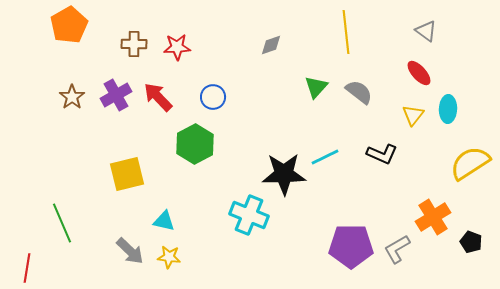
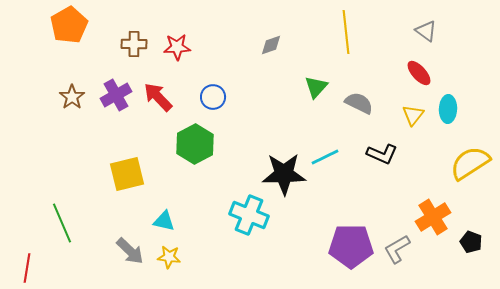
gray semicircle: moved 11 px down; rotated 12 degrees counterclockwise
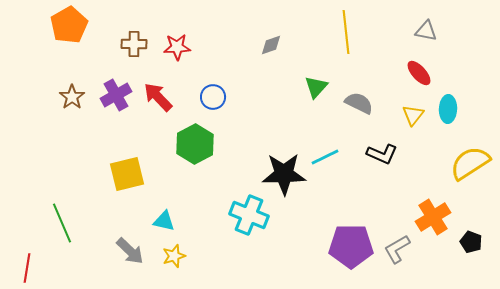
gray triangle: rotated 25 degrees counterclockwise
yellow star: moved 5 px right, 1 px up; rotated 25 degrees counterclockwise
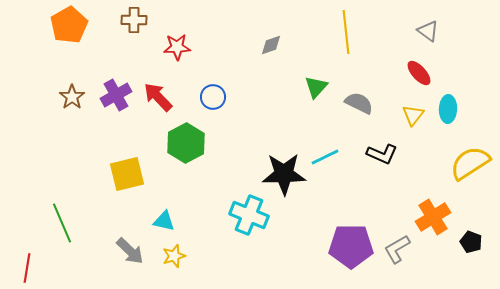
gray triangle: moved 2 px right; rotated 25 degrees clockwise
brown cross: moved 24 px up
green hexagon: moved 9 px left, 1 px up
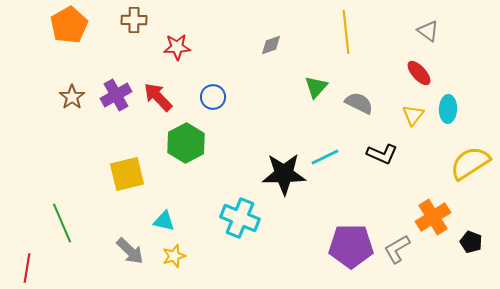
cyan cross: moved 9 px left, 3 px down
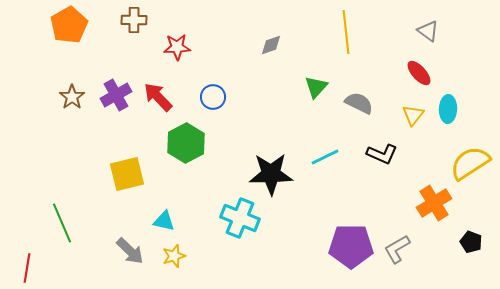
black star: moved 13 px left
orange cross: moved 1 px right, 14 px up
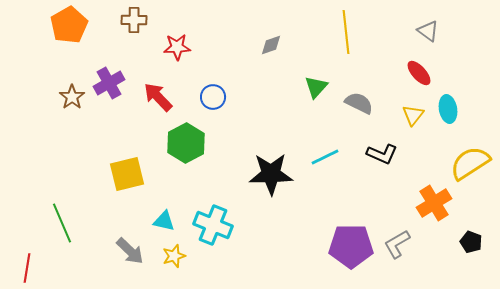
purple cross: moved 7 px left, 12 px up
cyan ellipse: rotated 12 degrees counterclockwise
cyan cross: moved 27 px left, 7 px down
gray L-shape: moved 5 px up
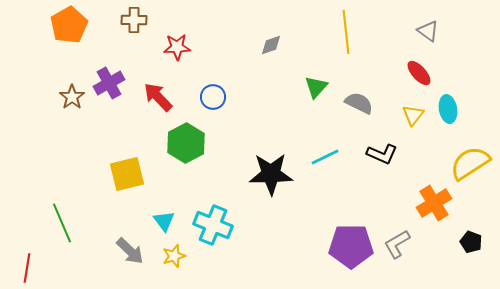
cyan triangle: rotated 40 degrees clockwise
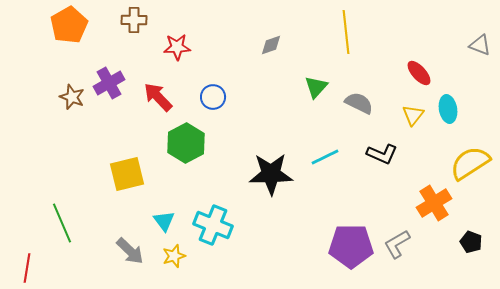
gray triangle: moved 52 px right, 14 px down; rotated 15 degrees counterclockwise
brown star: rotated 15 degrees counterclockwise
